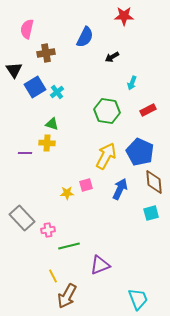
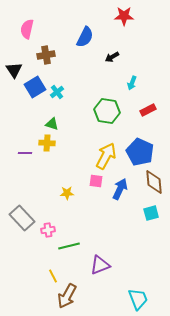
brown cross: moved 2 px down
pink square: moved 10 px right, 4 px up; rotated 24 degrees clockwise
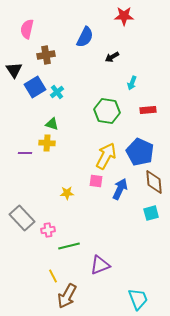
red rectangle: rotated 21 degrees clockwise
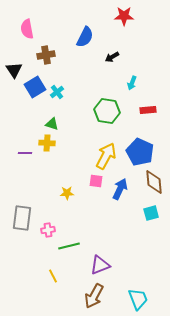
pink semicircle: rotated 24 degrees counterclockwise
gray rectangle: rotated 50 degrees clockwise
brown arrow: moved 27 px right
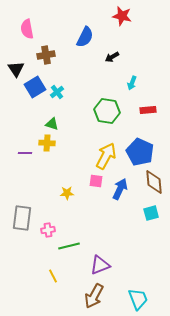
red star: moved 2 px left; rotated 12 degrees clockwise
black triangle: moved 2 px right, 1 px up
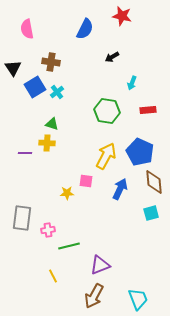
blue semicircle: moved 8 px up
brown cross: moved 5 px right, 7 px down; rotated 18 degrees clockwise
black triangle: moved 3 px left, 1 px up
pink square: moved 10 px left
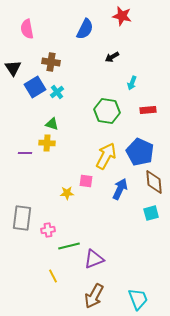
purple triangle: moved 6 px left, 6 px up
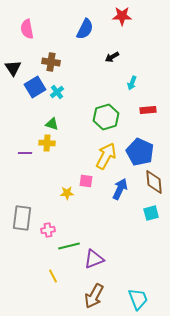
red star: rotated 12 degrees counterclockwise
green hexagon: moved 1 px left, 6 px down; rotated 25 degrees counterclockwise
